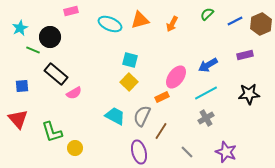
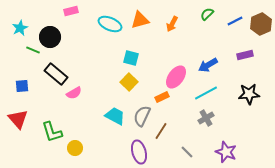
cyan square: moved 1 px right, 2 px up
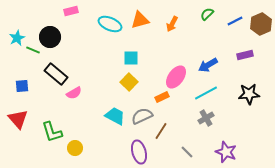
cyan star: moved 3 px left, 10 px down
cyan square: rotated 14 degrees counterclockwise
gray semicircle: rotated 40 degrees clockwise
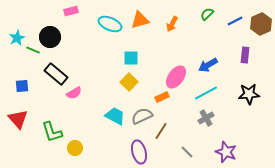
purple rectangle: rotated 70 degrees counterclockwise
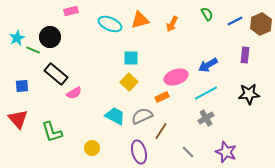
green semicircle: rotated 104 degrees clockwise
pink ellipse: rotated 35 degrees clockwise
yellow circle: moved 17 px right
gray line: moved 1 px right
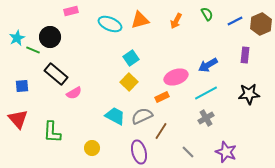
orange arrow: moved 4 px right, 3 px up
cyan square: rotated 35 degrees counterclockwise
green L-shape: rotated 20 degrees clockwise
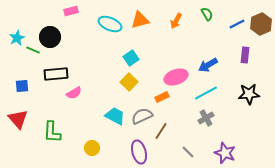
blue line: moved 2 px right, 3 px down
black rectangle: rotated 45 degrees counterclockwise
purple star: moved 1 px left, 1 px down
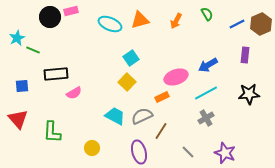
black circle: moved 20 px up
yellow square: moved 2 px left
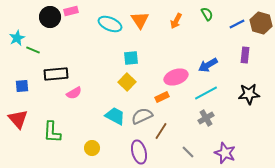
orange triangle: rotated 48 degrees counterclockwise
brown hexagon: moved 1 px up; rotated 20 degrees counterclockwise
cyan square: rotated 28 degrees clockwise
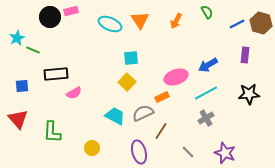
green semicircle: moved 2 px up
gray semicircle: moved 1 px right, 3 px up
